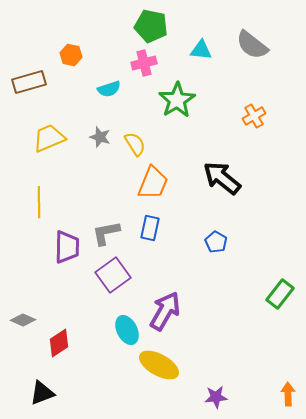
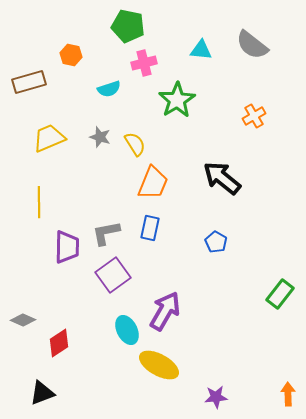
green pentagon: moved 23 px left
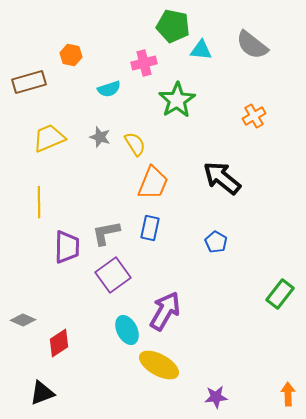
green pentagon: moved 45 px right
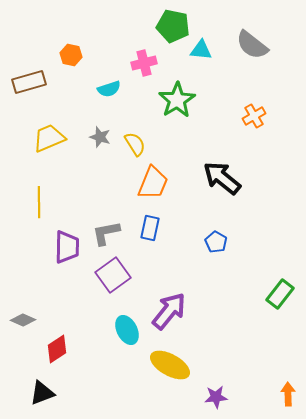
purple arrow: moved 4 px right; rotated 9 degrees clockwise
red diamond: moved 2 px left, 6 px down
yellow ellipse: moved 11 px right
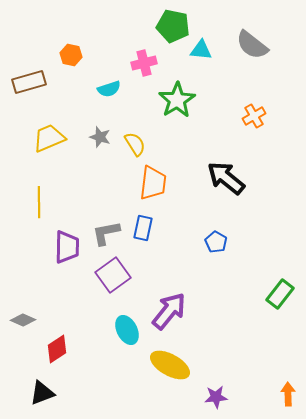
black arrow: moved 4 px right
orange trapezoid: rotated 15 degrees counterclockwise
blue rectangle: moved 7 px left
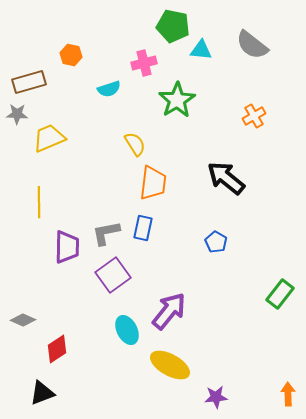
gray star: moved 83 px left, 23 px up; rotated 15 degrees counterclockwise
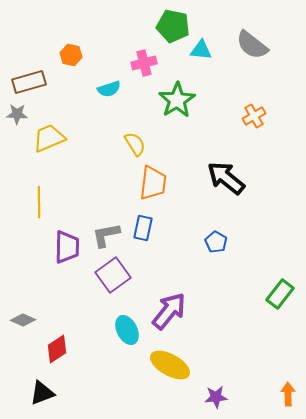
gray L-shape: moved 2 px down
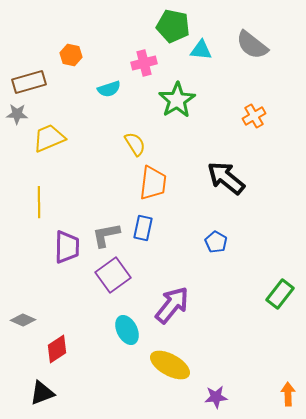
purple arrow: moved 3 px right, 6 px up
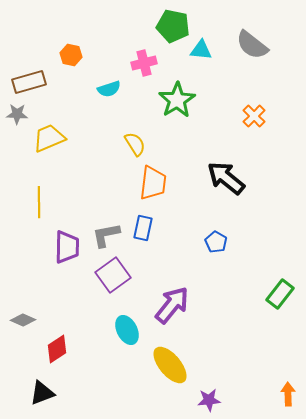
orange cross: rotated 15 degrees counterclockwise
yellow ellipse: rotated 21 degrees clockwise
purple star: moved 7 px left, 3 px down
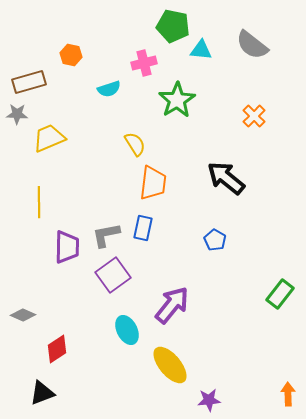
blue pentagon: moved 1 px left, 2 px up
gray diamond: moved 5 px up
